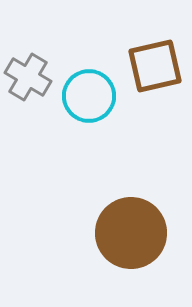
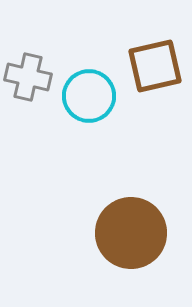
gray cross: rotated 18 degrees counterclockwise
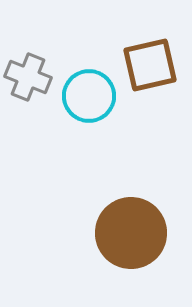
brown square: moved 5 px left, 1 px up
gray cross: rotated 9 degrees clockwise
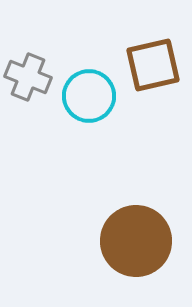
brown square: moved 3 px right
brown circle: moved 5 px right, 8 px down
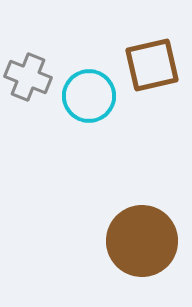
brown square: moved 1 px left
brown circle: moved 6 px right
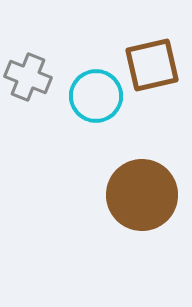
cyan circle: moved 7 px right
brown circle: moved 46 px up
